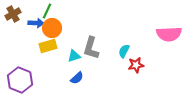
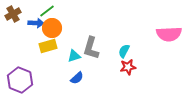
green line: rotated 28 degrees clockwise
red star: moved 8 px left, 2 px down
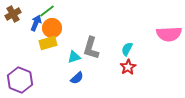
blue arrow: rotated 70 degrees counterclockwise
yellow rectangle: moved 3 px up
cyan semicircle: moved 3 px right, 2 px up
cyan triangle: moved 1 px down
red star: rotated 21 degrees counterclockwise
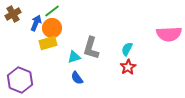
green line: moved 5 px right
blue semicircle: rotated 96 degrees clockwise
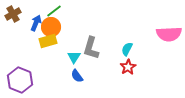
green line: moved 2 px right
orange circle: moved 1 px left, 1 px up
yellow rectangle: moved 2 px up
cyan triangle: rotated 40 degrees counterclockwise
blue semicircle: moved 2 px up
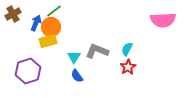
pink semicircle: moved 6 px left, 14 px up
gray L-shape: moved 6 px right, 3 px down; rotated 95 degrees clockwise
purple hexagon: moved 8 px right, 9 px up; rotated 20 degrees clockwise
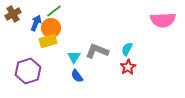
orange circle: moved 1 px down
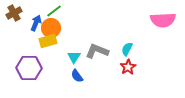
brown cross: moved 1 px right, 1 px up
purple hexagon: moved 1 px right, 3 px up; rotated 20 degrees clockwise
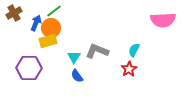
cyan semicircle: moved 7 px right, 1 px down
red star: moved 1 px right, 2 px down
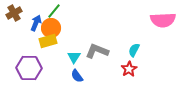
green line: rotated 14 degrees counterclockwise
